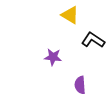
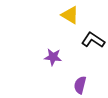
purple semicircle: rotated 18 degrees clockwise
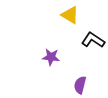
purple star: moved 2 px left
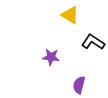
black L-shape: moved 2 px down
purple semicircle: moved 1 px left
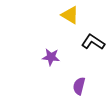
purple semicircle: moved 1 px down
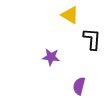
black L-shape: moved 1 px left, 3 px up; rotated 60 degrees clockwise
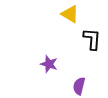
yellow triangle: moved 1 px up
purple star: moved 2 px left, 7 px down; rotated 12 degrees clockwise
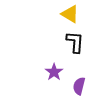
black L-shape: moved 17 px left, 3 px down
purple star: moved 5 px right, 8 px down; rotated 18 degrees clockwise
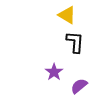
yellow triangle: moved 3 px left, 1 px down
purple semicircle: rotated 36 degrees clockwise
